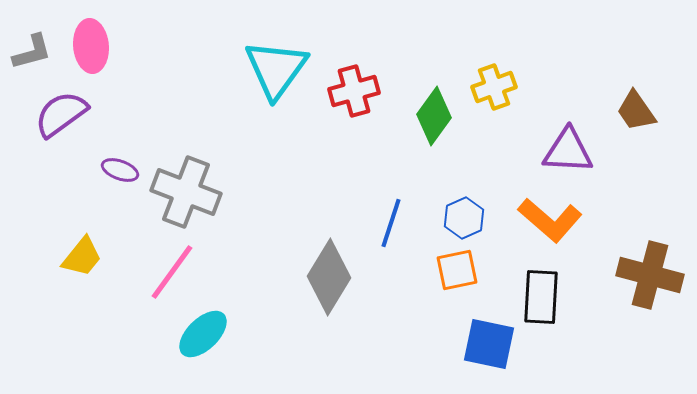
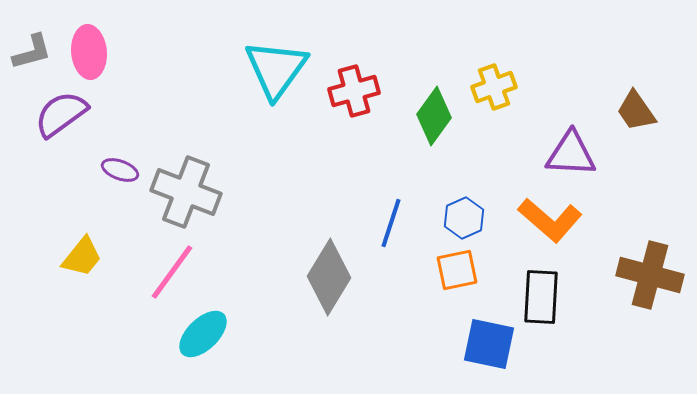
pink ellipse: moved 2 px left, 6 px down
purple triangle: moved 3 px right, 3 px down
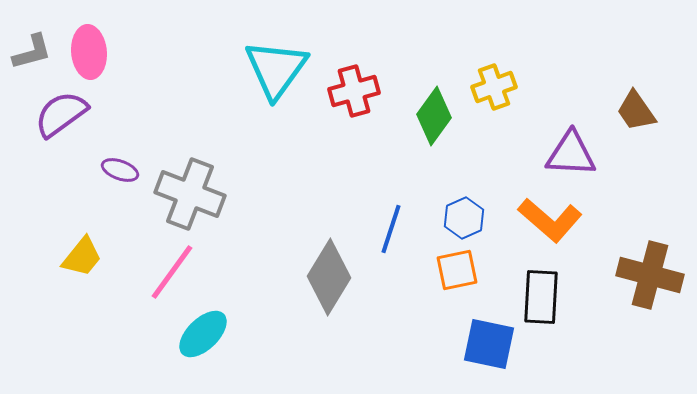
gray cross: moved 4 px right, 2 px down
blue line: moved 6 px down
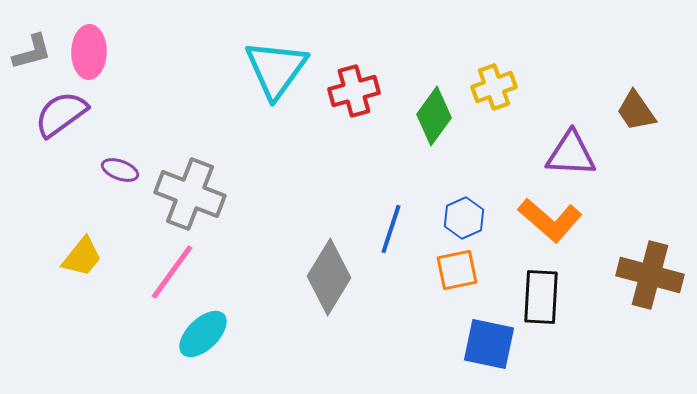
pink ellipse: rotated 6 degrees clockwise
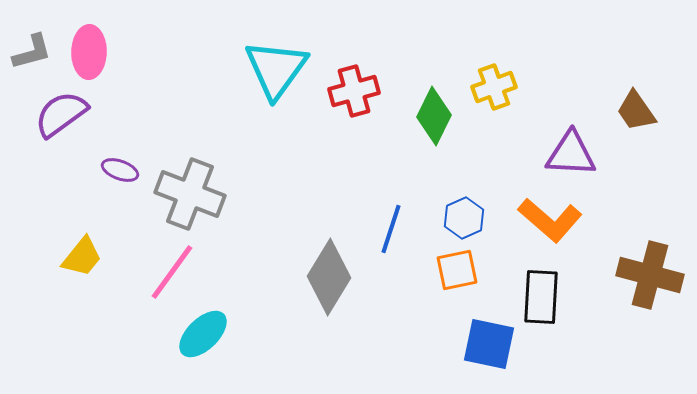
green diamond: rotated 10 degrees counterclockwise
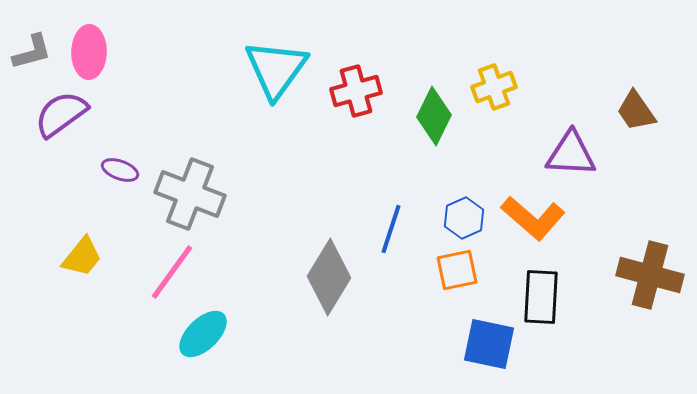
red cross: moved 2 px right
orange L-shape: moved 17 px left, 2 px up
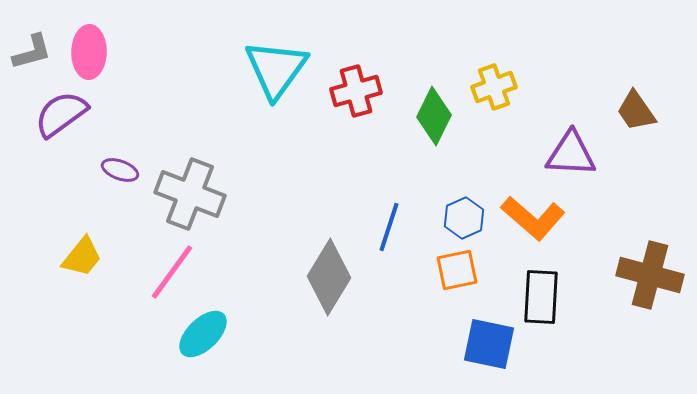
blue line: moved 2 px left, 2 px up
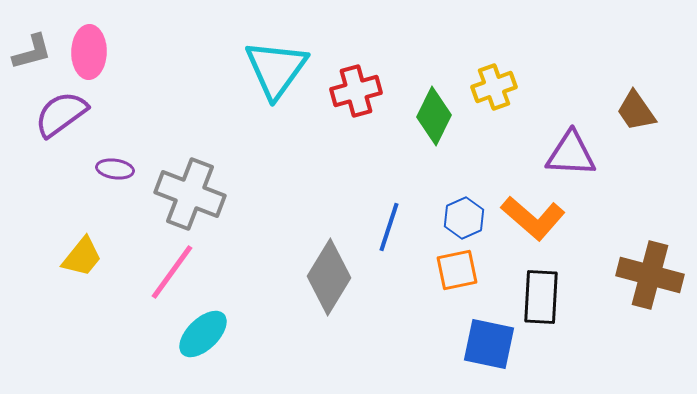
purple ellipse: moved 5 px left, 1 px up; rotated 12 degrees counterclockwise
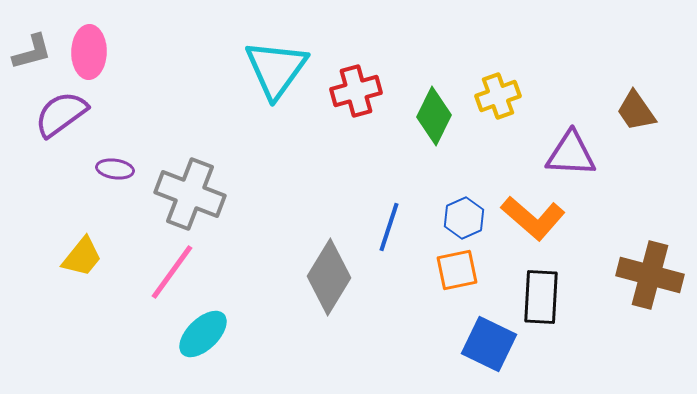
yellow cross: moved 4 px right, 9 px down
blue square: rotated 14 degrees clockwise
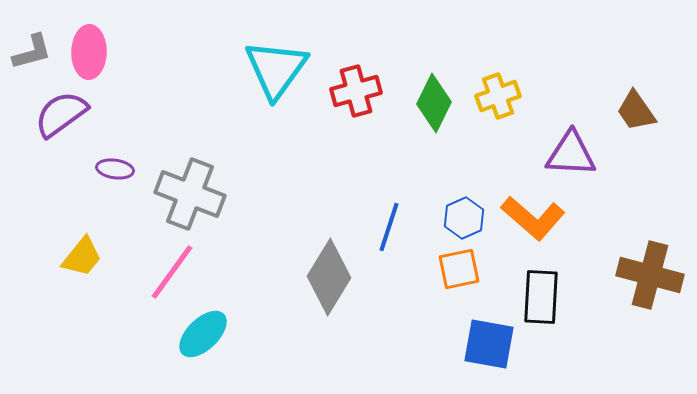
green diamond: moved 13 px up
orange square: moved 2 px right, 1 px up
blue square: rotated 16 degrees counterclockwise
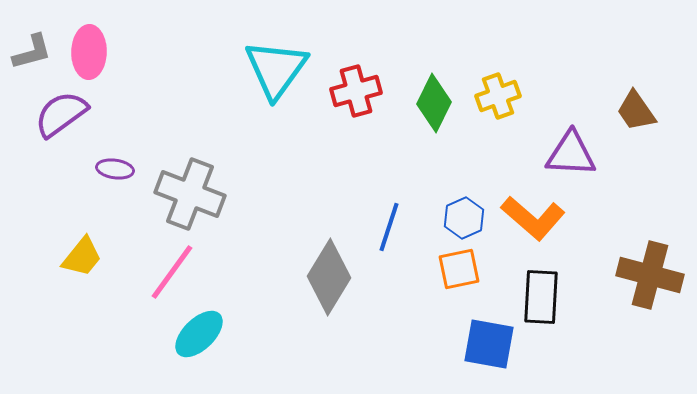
cyan ellipse: moved 4 px left
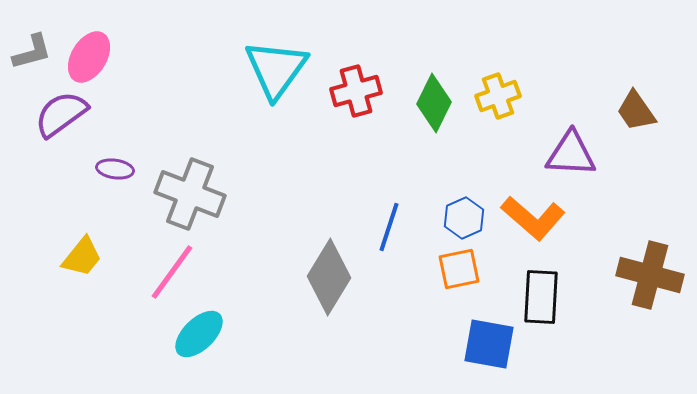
pink ellipse: moved 5 px down; rotated 30 degrees clockwise
